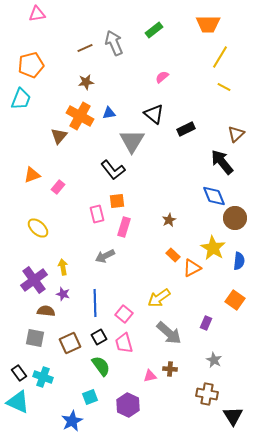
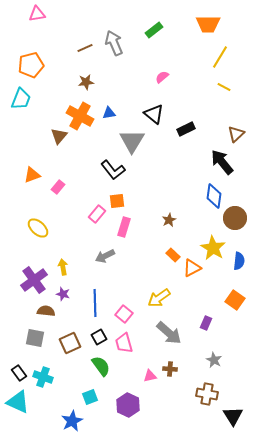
blue diamond at (214, 196): rotated 30 degrees clockwise
pink rectangle at (97, 214): rotated 54 degrees clockwise
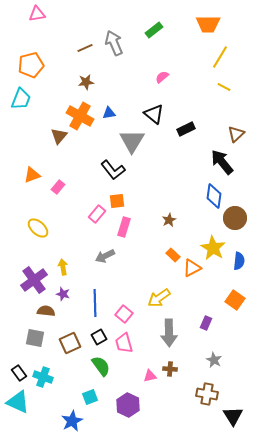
gray arrow at (169, 333): rotated 48 degrees clockwise
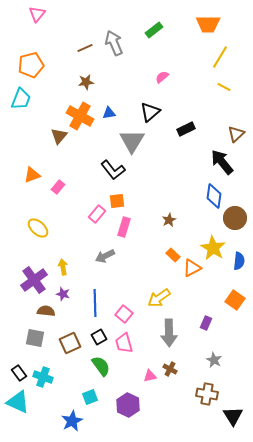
pink triangle at (37, 14): rotated 42 degrees counterclockwise
black triangle at (154, 114): moved 4 px left, 2 px up; rotated 40 degrees clockwise
brown cross at (170, 369): rotated 24 degrees clockwise
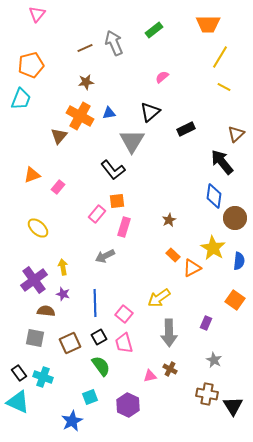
black triangle at (233, 416): moved 10 px up
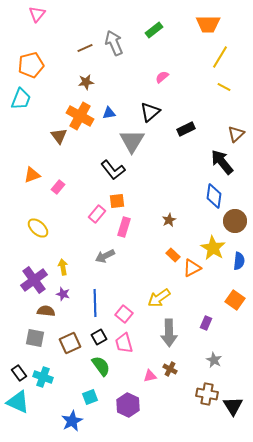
brown triangle at (59, 136): rotated 18 degrees counterclockwise
brown circle at (235, 218): moved 3 px down
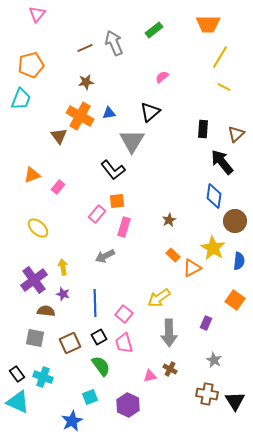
black rectangle at (186, 129): moved 17 px right; rotated 60 degrees counterclockwise
black rectangle at (19, 373): moved 2 px left, 1 px down
black triangle at (233, 406): moved 2 px right, 5 px up
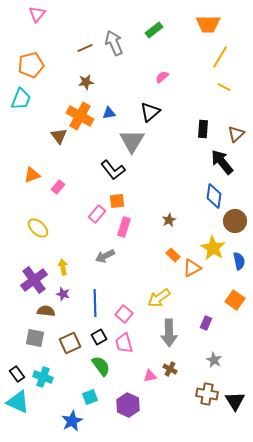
blue semicircle at (239, 261): rotated 18 degrees counterclockwise
